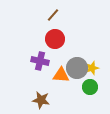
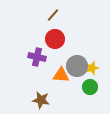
purple cross: moved 3 px left, 4 px up
gray circle: moved 2 px up
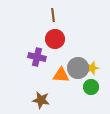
brown line: rotated 48 degrees counterclockwise
gray circle: moved 1 px right, 2 px down
green circle: moved 1 px right
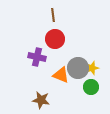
orange triangle: rotated 18 degrees clockwise
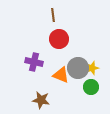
red circle: moved 4 px right
purple cross: moved 3 px left, 5 px down
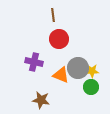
yellow star: moved 3 px down; rotated 16 degrees clockwise
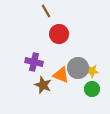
brown line: moved 7 px left, 4 px up; rotated 24 degrees counterclockwise
red circle: moved 5 px up
green circle: moved 1 px right, 2 px down
brown star: moved 2 px right, 15 px up; rotated 12 degrees clockwise
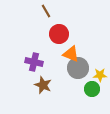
yellow star: moved 8 px right, 4 px down
orange triangle: moved 10 px right, 21 px up
